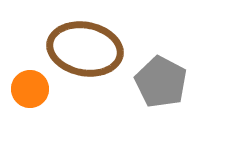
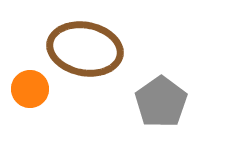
gray pentagon: moved 20 px down; rotated 9 degrees clockwise
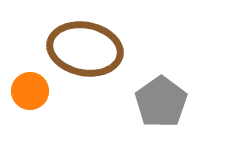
orange circle: moved 2 px down
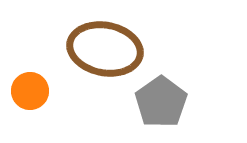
brown ellipse: moved 20 px right
